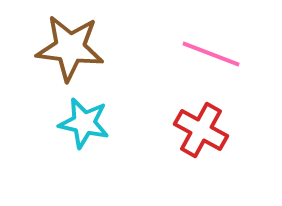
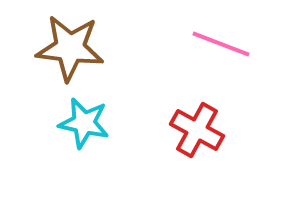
pink line: moved 10 px right, 10 px up
red cross: moved 4 px left
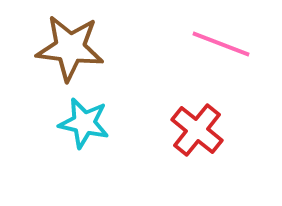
red cross: rotated 10 degrees clockwise
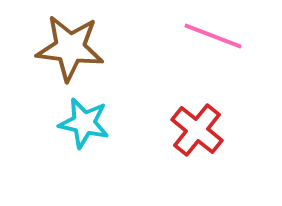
pink line: moved 8 px left, 8 px up
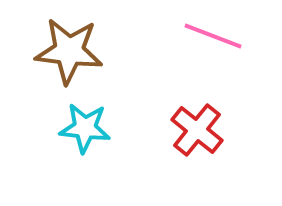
brown star: moved 1 px left, 3 px down
cyan star: moved 1 px right, 5 px down; rotated 6 degrees counterclockwise
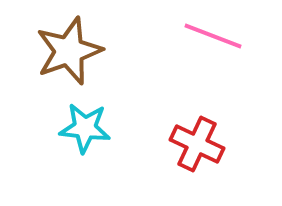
brown star: rotated 26 degrees counterclockwise
red cross: moved 14 px down; rotated 14 degrees counterclockwise
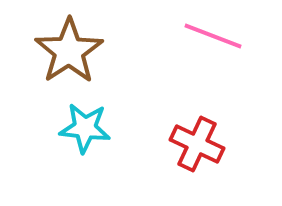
brown star: rotated 14 degrees counterclockwise
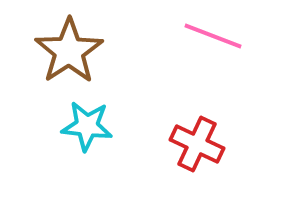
cyan star: moved 2 px right, 2 px up
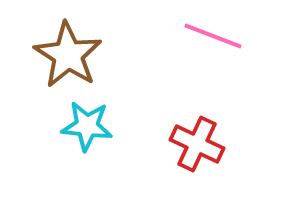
brown star: moved 1 px left, 4 px down; rotated 6 degrees counterclockwise
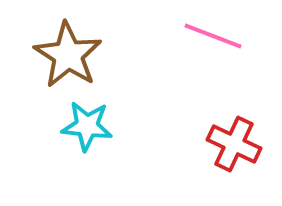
red cross: moved 37 px right
